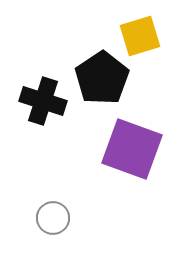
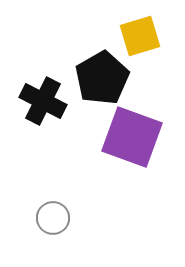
black pentagon: rotated 4 degrees clockwise
black cross: rotated 9 degrees clockwise
purple square: moved 12 px up
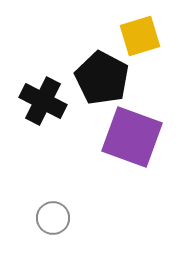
black pentagon: rotated 14 degrees counterclockwise
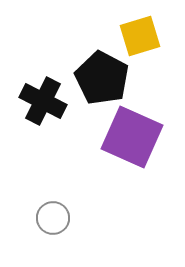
purple square: rotated 4 degrees clockwise
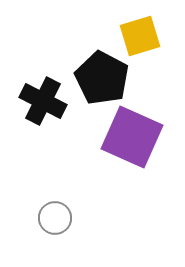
gray circle: moved 2 px right
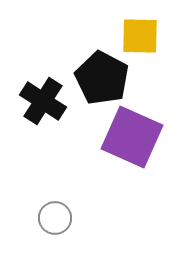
yellow square: rotated 18 degrees clockwise
black cross: rotated 6 degrees clockwise
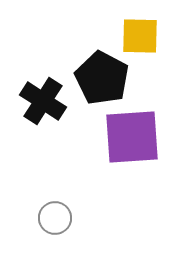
purple square: rotated 28 degrees counterclockwise
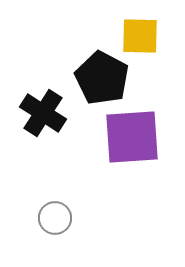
black cross: moved 12 px down
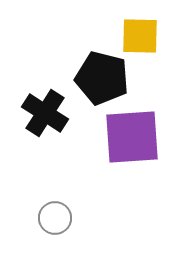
black pentagon: rotated 14 degrees counterclockwise
black cross: moved 2 px right
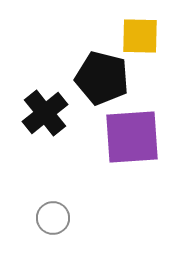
black cross: rotated 18 degrees clockwise
gray circle: moved 2 px left
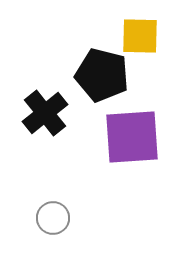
black pentagon: moved 3 px up
